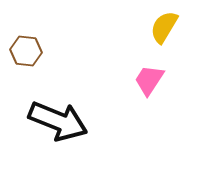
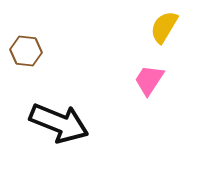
black arrow: moved 1 px right, 2 px down
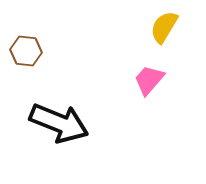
pink trapezoid: rotated 8 degrees clockwise
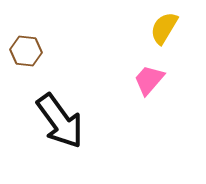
yellow semicircle: moved 1 px down
black arrow: moved 1 px right, 2 px up; rotated 32 degrees clockwise
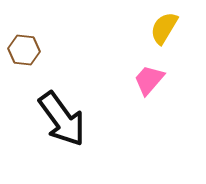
brown hexagon: moved 2 px left, 1 px up
black arrow: moved 2 px right, 2 px up
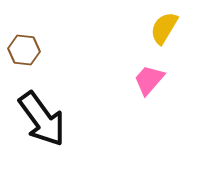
black arrow: moved 20 px left
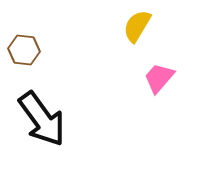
yellow semicircle: moved 27 px left, 2 px up
pink trapezoid: moved 10 px right, 2 px up
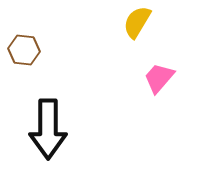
yellow semicircle: moved 4 px up
black arrow: moved 6 px right, 10 px down; rotated 36 degrees clockwise
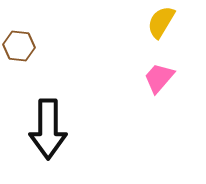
yellow semicircle: moved 24 px right
brown hexagon: moved 5 px left, 4 px up
